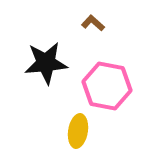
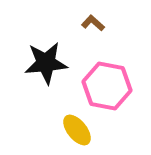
yellow ellipse: moved 1 px left, 1 px up; rotated 48 degrees counterclockwise
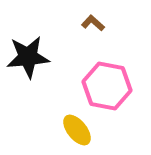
black star: moved 18 px left, 6 px up
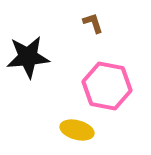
brown L-shape: rotated 30 degrees clockwise
yellow ellipse: rotated 36 degrees counterclockwise
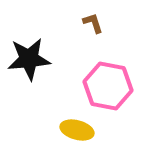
black star: moved 1 px right, 2 px down
pink hexagon: moved 1 px right
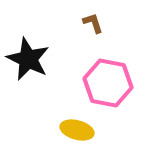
black star: moved 1 px left; rotated 30 degrees clockwise
pink hexagon: moved 3 px up
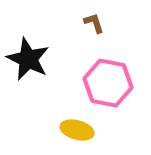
brown L-shape: moved 1 px right
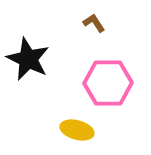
brown L-shape: rotated 15 degrees counterclockwise
pink hexagon: rotated 12 degrees counterclockwise
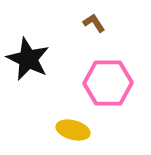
yellow ellipse: moved 4 px left
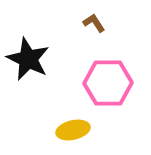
yellow ellipse: rotated 28 degrees counterclockwise
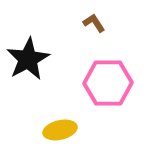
black star: rotated 18 degrees clockwise
yellow ellipse: moved 13 px left
